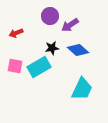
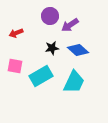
cyan rectangle: moved 2 px right, 9 px down
cyan trapezoid: moved 8 px left, 7 px up
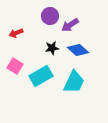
pink square: rotated 21 degrees clockwise
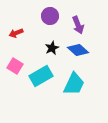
purple arrow: moved 8 px right; rotated 78 degrees counterclockwise
black star: rotated 16 degrees counterclockwise
cyan trapezoid: moved 2 px down
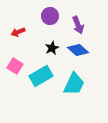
red arrow: moved 2 px right, 1 px up
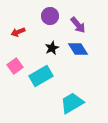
purple arrow: rotated 18 degrees counterclockwise
blue diamond: moved 1 px up; rotated 15 degrees clockwise
pink square: rotated 21 degrees clockwise
cyan trapezoid: moved 2 px left, 19 px down; rotated 145 degrees counterclockwise
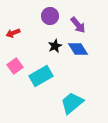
red arrow: moved 5 px left, 1 px down
black star: moved 3 px right, 2 px up
cyan trapezoid: rotated 10 degrees counterclockwise
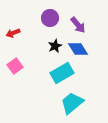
purple circle: moved 2 px down
cyan rectangle: moved 21 px right, 3 px up
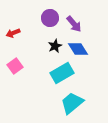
purple arrow: moved 4 px left, 1 px up
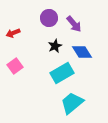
purple circle: moved 1 px left
blue diamond: moved 4 px right, 3 px down
